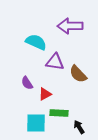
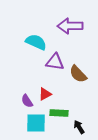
purple semicircle: moved 18 px down
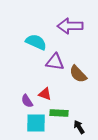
red triangle: rotated 48 degrees clockwise
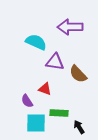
purple arrow: moved 1 px down
red triangle: moved 5 px up
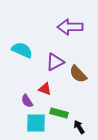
cyan semicircle: moved 14 px left, 8 px down
purple triangle: rotated 36 degrees counterclockwise
green rectangle: rotated 12 degrees clockwise
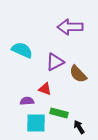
purple semicircle: rotated 120 degrees clockwise
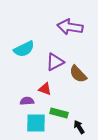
purple arrow: rotated 10 degrees clockwise
cyan semicircle: moved 2 px right, 1 px up; rotated 130 degrees clockwise
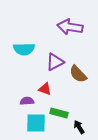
cyan semicircle: rotated 25 degrees clockwise
